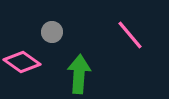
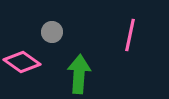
pink line: rotated 52 degrees clockwise
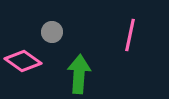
pink diamond: moved 1 px right, 1 px up
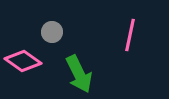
green arrow: rotated 150 degrees clockwise
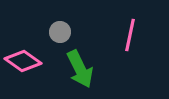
gray circle: moved 8 px right
green arrow: moved 1 px right, 5 px up
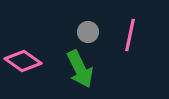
gray circle: moved 28 px right
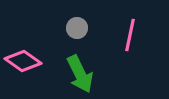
gray circle: moved 11 px left, 4 px up
green arrow: moved 5 px down
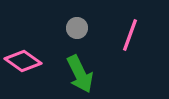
pink line: rotated 8 degrees clockwise
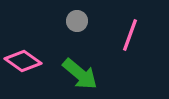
gray circle: moved 7 px up
green arrow: rotated 24 degrees counterclockwise
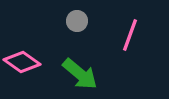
pink diamond: moved 1 px left, 1 px down
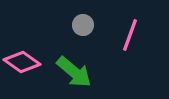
gray circle: moved 6 px right, 4 px down
green arrow: moved 6 px left, 2 px up
